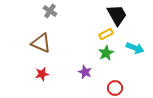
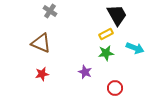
green star: rotated 21 degrees clockwise
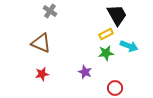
cyan arrow: moved 6 px left, 2 px up
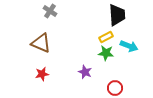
black trapezoid: rotated 25 degrees clockwise
yellow rectangle: moved 3 px down
green star: rotated 14 degrees clockwise
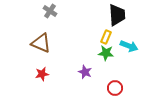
yellow rectangle: rotated 40 degrees counterclockwise
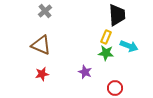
gray cross: moved 5 px left; rotated 16 degrees clockwise
brown triangle: moved 2 px down
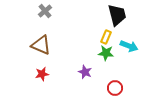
black trapezoid: rotated 10 degrees counterclockwise
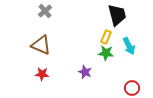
cyan arrow: rotated 42 degrees clockwise
red star: rotated 16 degrees clockwise
red circle: moved 17 px right
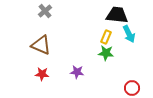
black trapezoid: rotated 70 degrees counterclockwise
cyan arrow: moved 12 px up
purple star: moved 8 px left; rotated 16 degrees counterclockwise
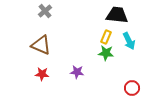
cyan arrow: moved 7 px down
